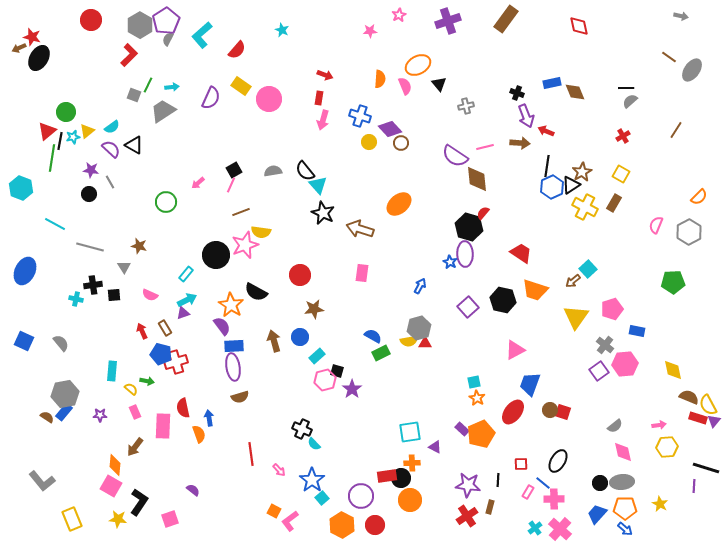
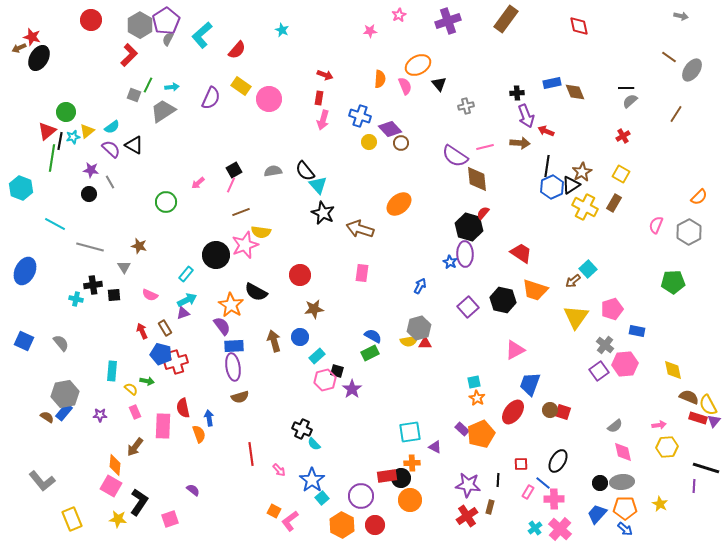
black cross at (517, 93): rotated 24 degrees counterclockwise
brown line at (676, 130): moved 16 px up
green rectangle at (381, 353): moved 11 px left
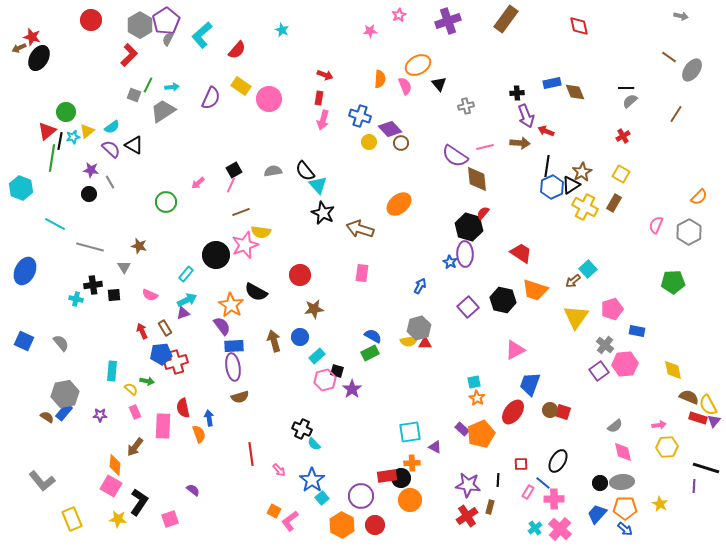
blue pentagon at (161, 354): rotated 20 degrees counterclockwise
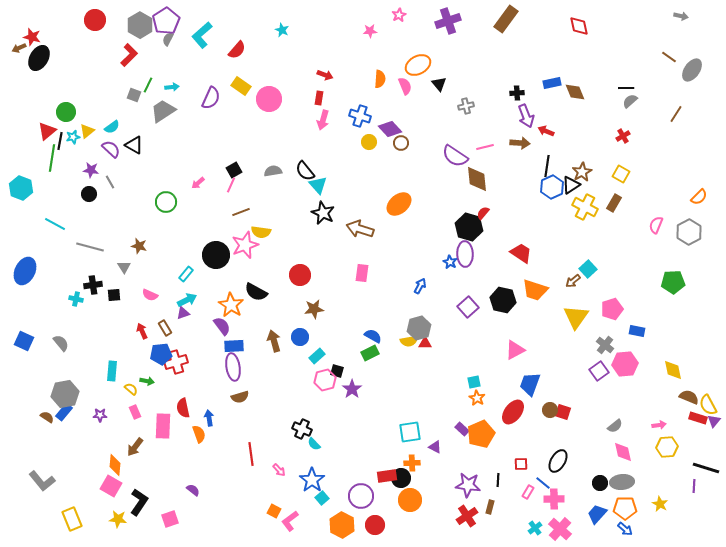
red circle at (91, 20): moved 4 px right
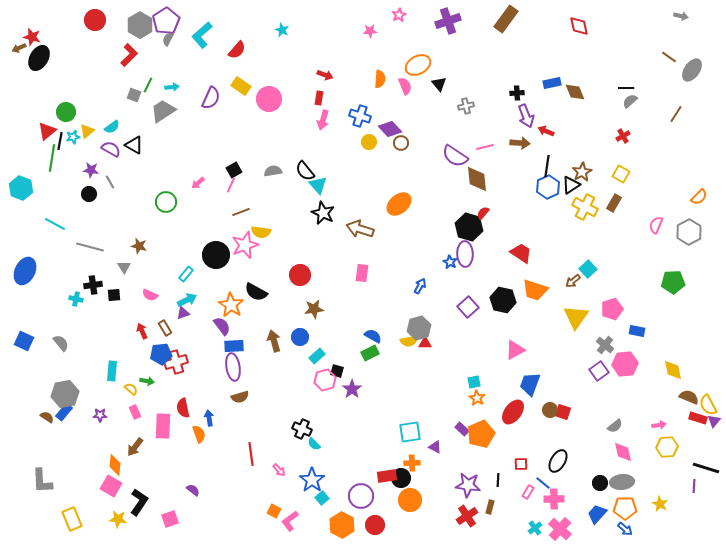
purple semicircle at (111, 149): rotated 12 degrees counterclockwise
blue hexagon at (552, 187): moved 4 px left
gray L-shape at (42, 481): rotated 36 degrees clockwise
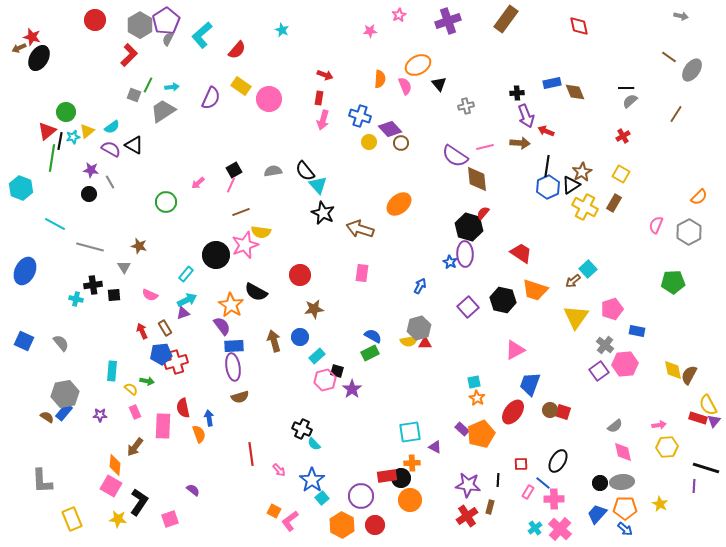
brown semicircle at (689, 397): moved 22 px up; rotated 84 degrees counterclockwise
